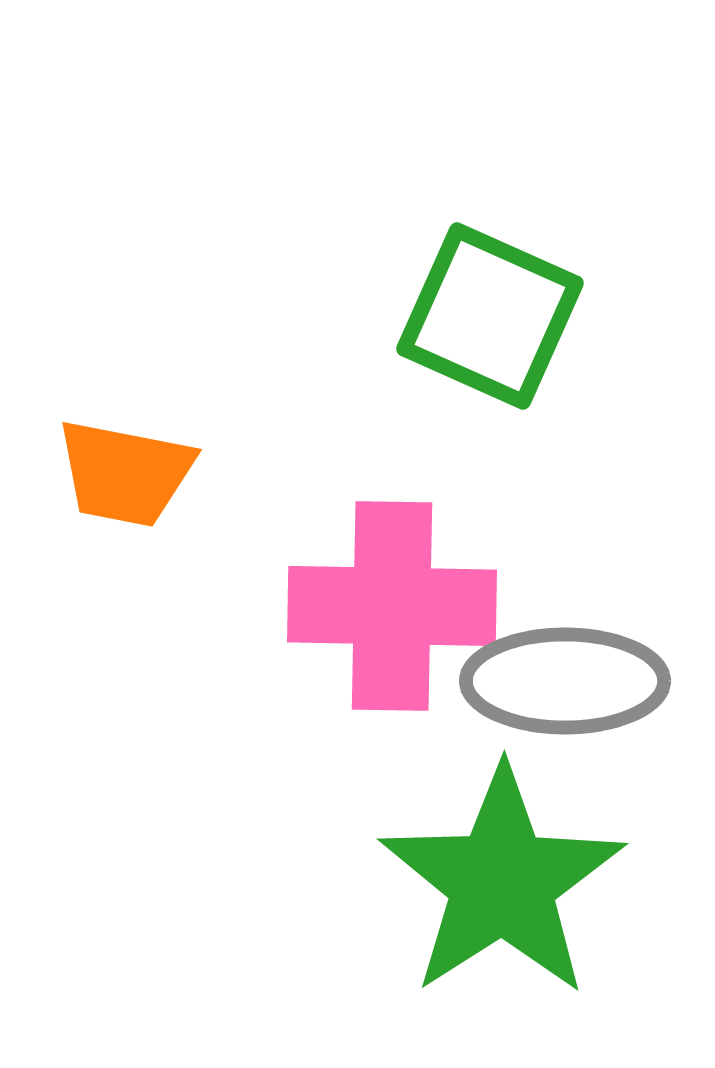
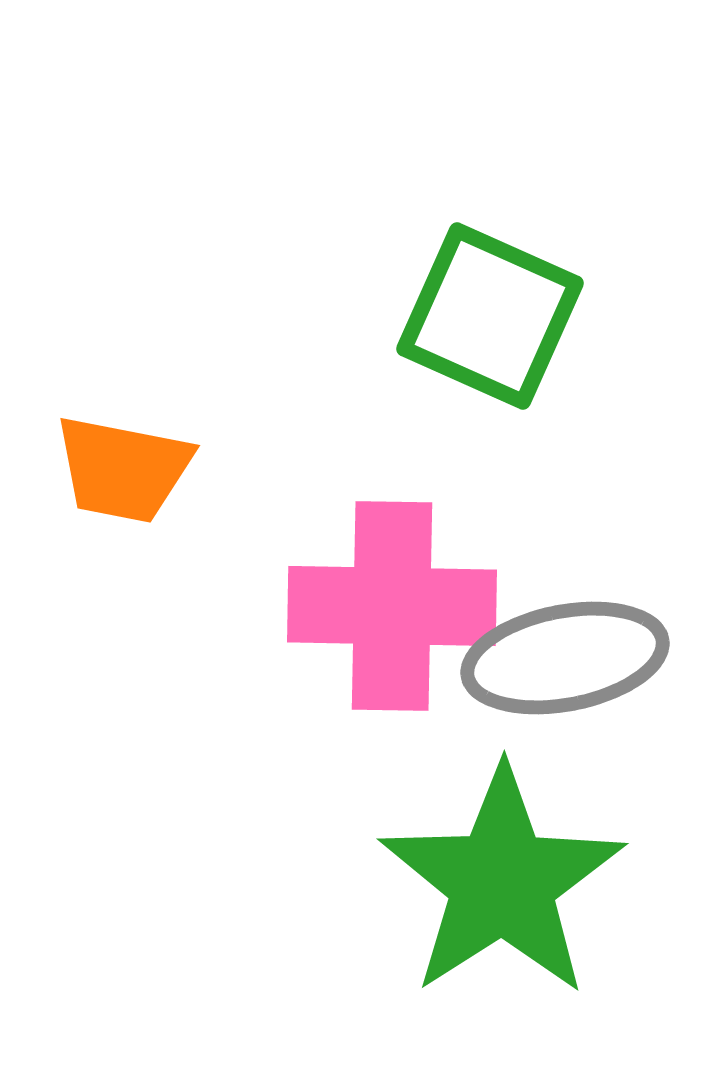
orange trapezoid: moved 2 px left, 4 px up
gray ellipse: moved 23 px up; rotated 11 degrees counterclockwise
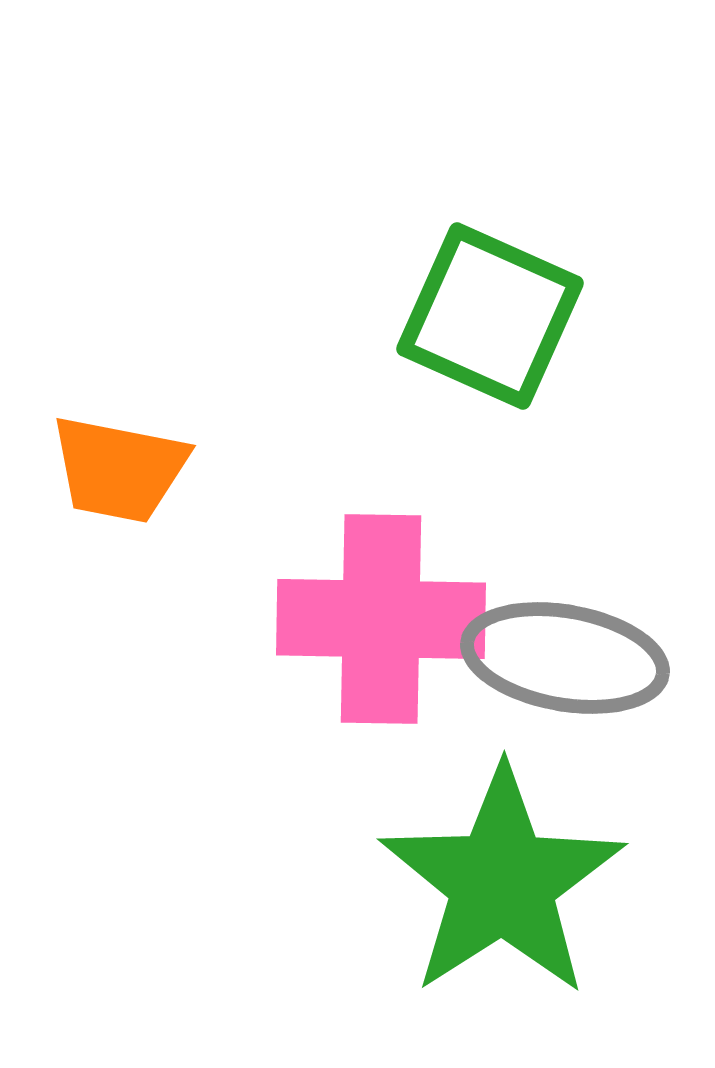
orange trapezoid: moved 4 px left
pink cross: moved 11 px left, 13 px down
gray ellipse: rotated 21 degrees clockwise
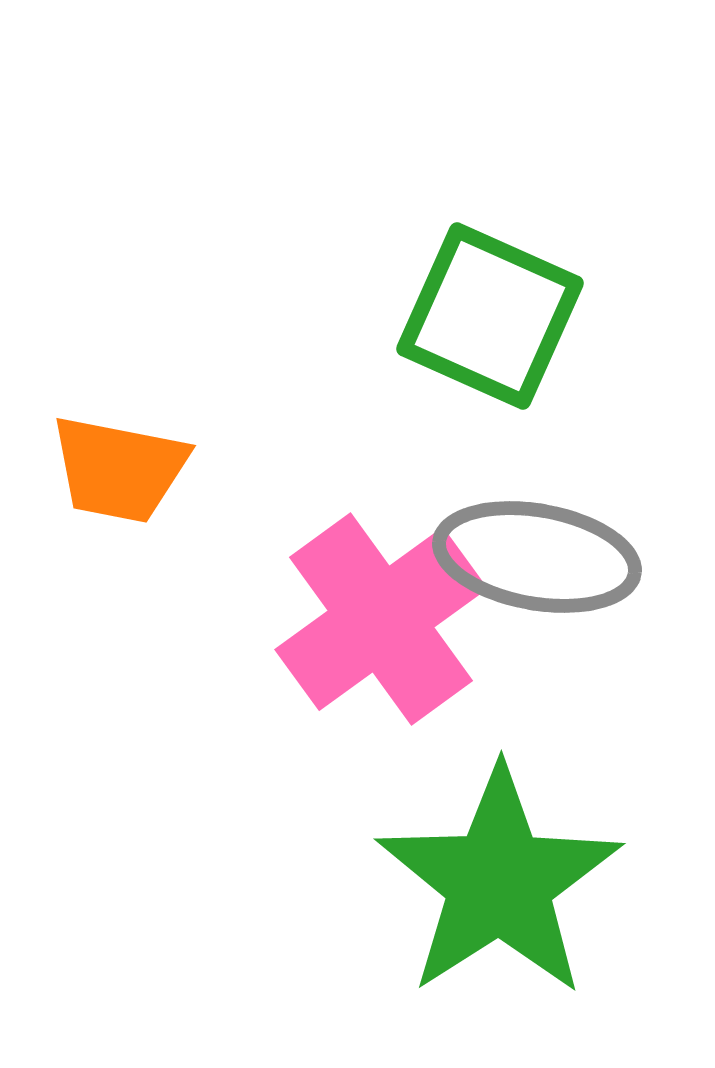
pink cross: rotated 37 degrees counterclockwise
gray ellipse: moved 28 px left, 101 px up
green star: moved 3 px left
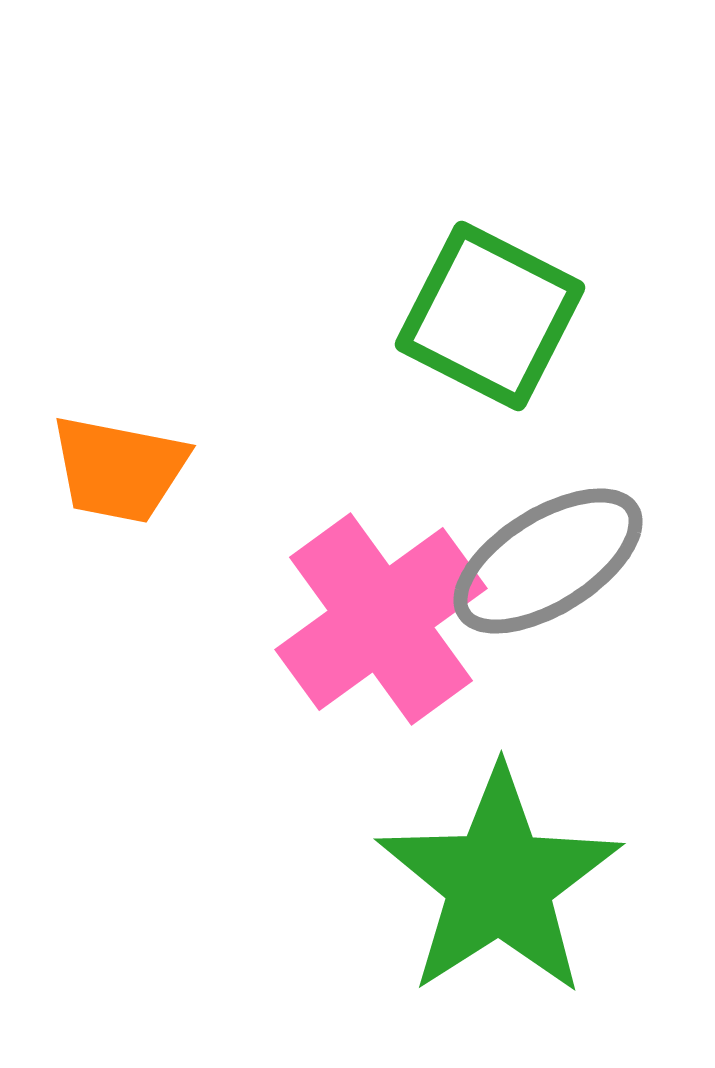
green square: rotated 3 degrees clockwise
gray ellipse: moved 11 px right, 4 px down; rotated 42 degrees counterclockwise
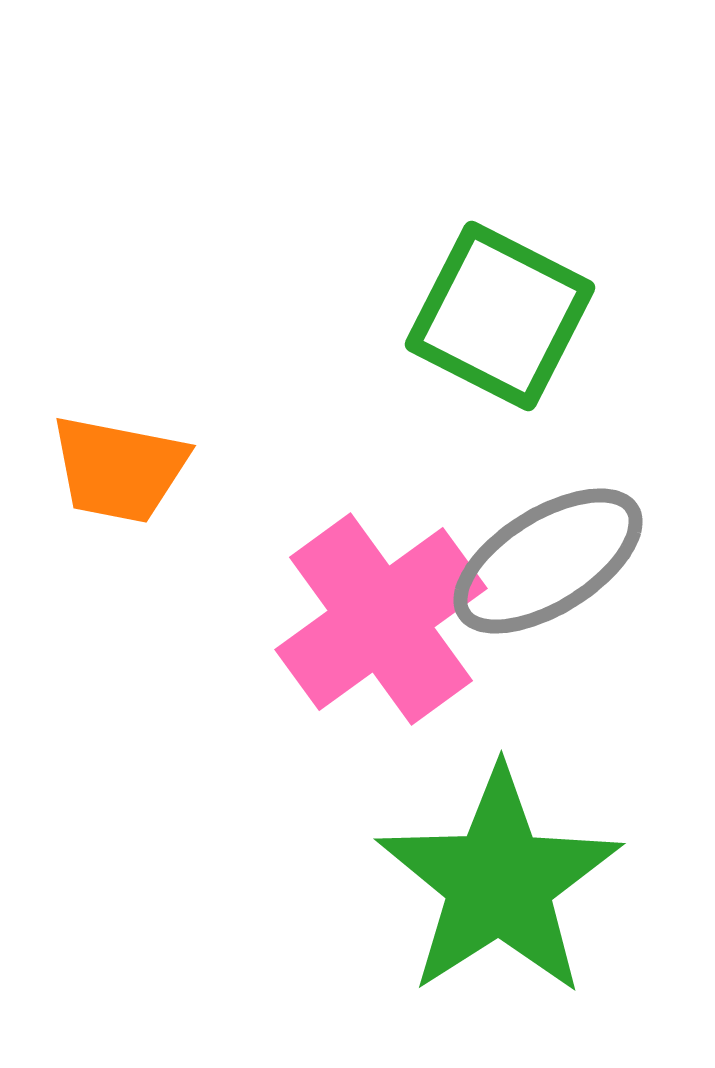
green square: moved 10 px right
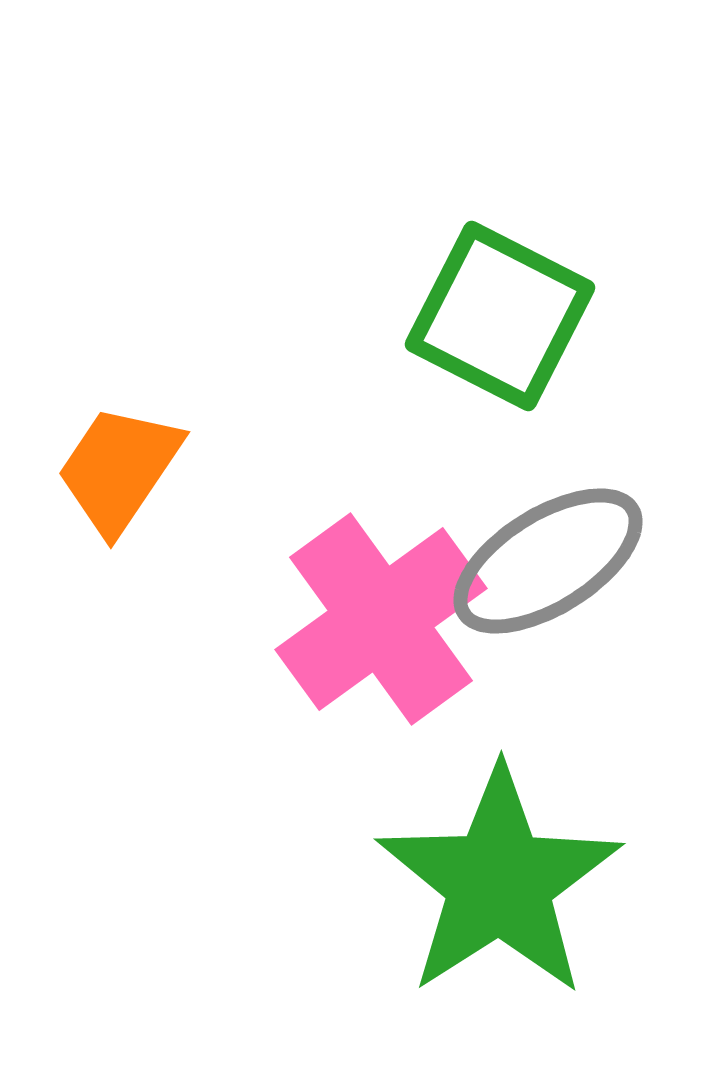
orange trapezoid: rotated 113 degrees clockwise
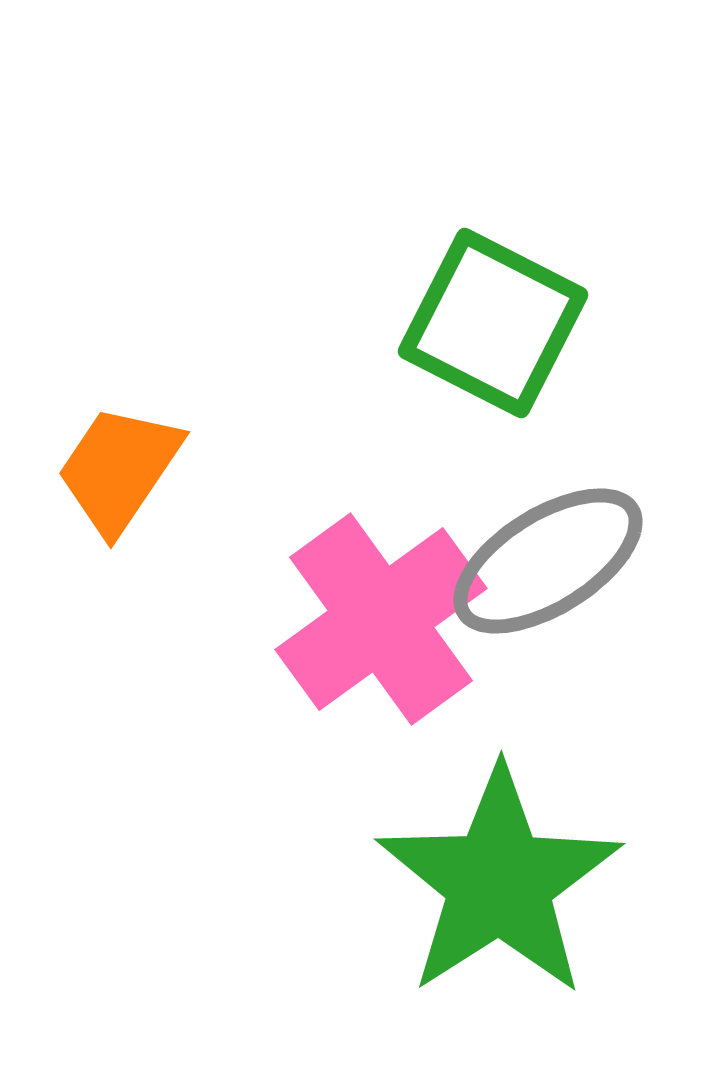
green square: moved 7 px left, 7 px down
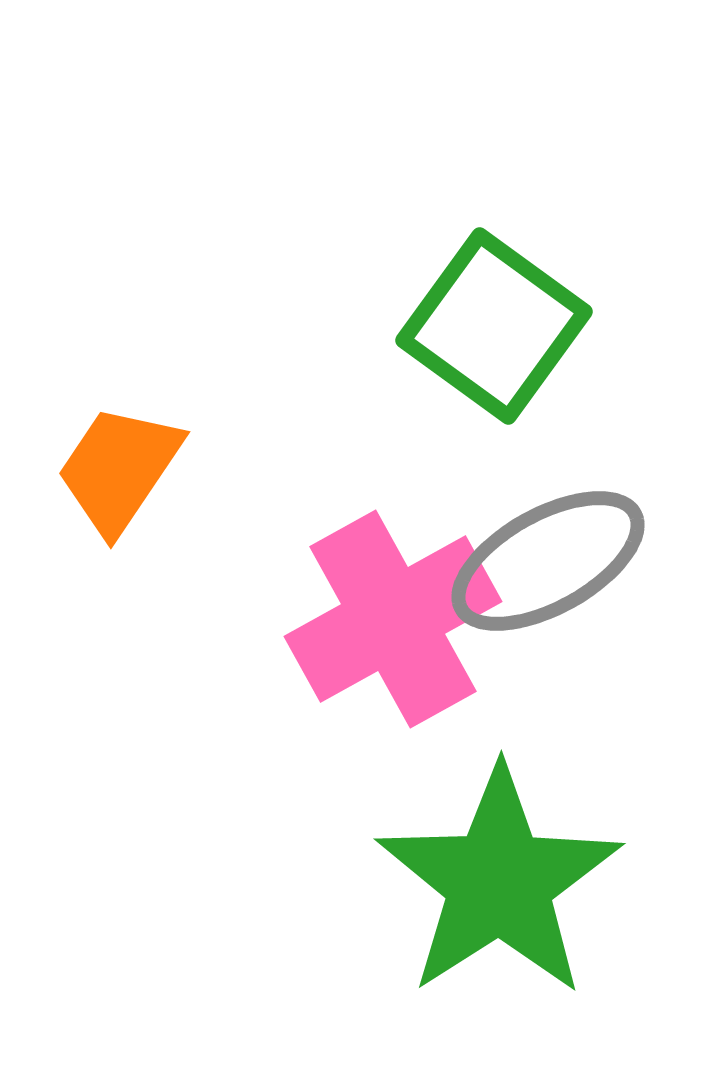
green square: moved 1 px right, 3 px down; rotated 9 degrees clockwise
gray ellipse: rotated 3 degrees clockwise
pink cross: moved 12 px right; rotated 7 degrees clockwise
